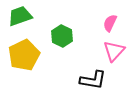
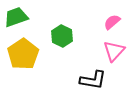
green trapezoid: moved 4 px left, 1 px down
pink semicircle: moved 2 px right, 1 px up; rotated 24 degrees clockwise
yellow pentagon: moved 1 px left, 1 px up; rotated 8 degrees counterclockwise
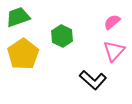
green trapezoid: moved 2 px right
black L-shape: rotated 32 degrees clockwise
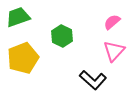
yellow pentagon: moved 4 px down; rotated 12 degrees clockwise
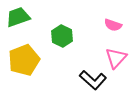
pink semicircle: moved 1 px right, 3 px down; rotated 120 degrees counterclockwise
pink triangle: moved 2 px right, 7 px down
yellow pentagon: moved 1 px right, 2 px down
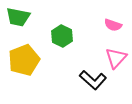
green trapezoid: rotated 150 degrees counterclockwise
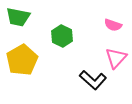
yellow pentagon: moved 2 px left; rotated 8 degrees counterclockwise
